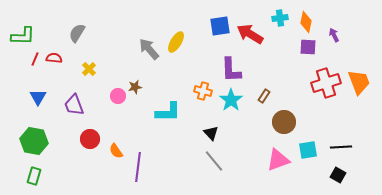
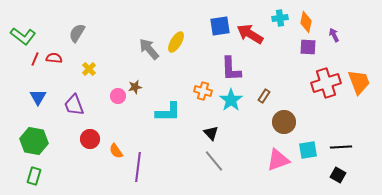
green L-shape: rotated 35 degrees clockwise
purple L-shape: moved 1 px up
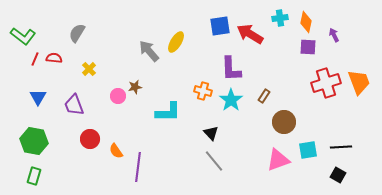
gray arrow: moved 2 px down
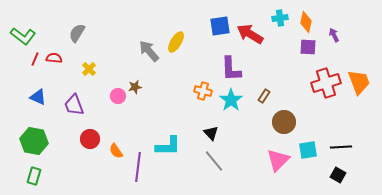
blue triangle: rotated 36 degrees counterclockwise
cyan L-shape: moved 34 px down
pink triangle: rotated 25 degrees counterclockwise
